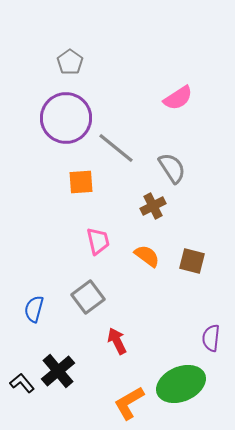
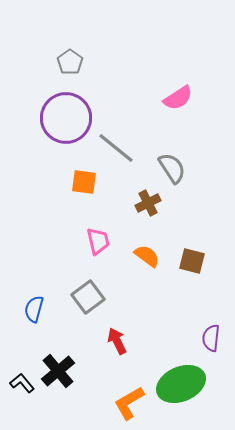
orange square: moved 3 px right; rotated 12 degrees clockwise
brown cross: moved 5 px left, 3 px up
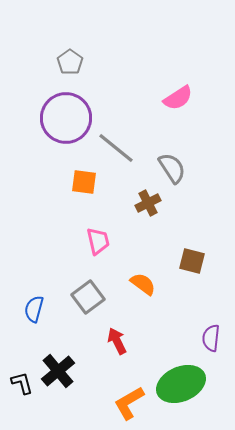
orange semicircle: moved 4 px left, 28 px down
black L-shape: rotated 25 degrees clockwise
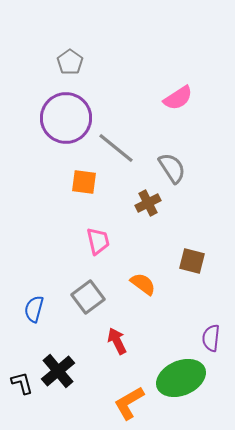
green ellipse: moved 6 px up
